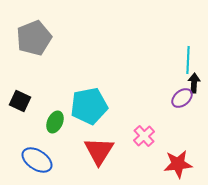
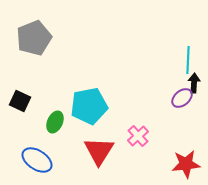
pink cross: moved 6 px left
red star: moved 8 px right
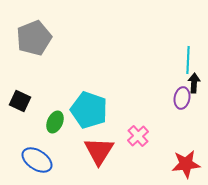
purple ellipse: rotated 40 degrees counterclockwise
cyan pentagon: moved 4 px down; rotated 30 degrees clockwise
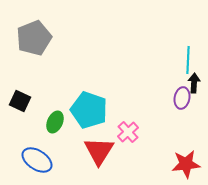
pink cross: moved 10 px left, 4 px up
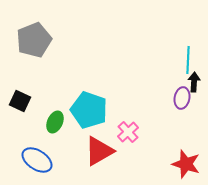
gray pentagon: moved 2 px down
black arrow: moved 1 px up
red triangle: rotated 28 degrees clockwise
red star: rotated 24 degrees clockwise
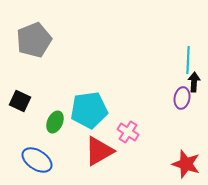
cyan pentagon: rotated 27 degrees counterclockwise
pink cross: rotated 15 degrees counterclockwise
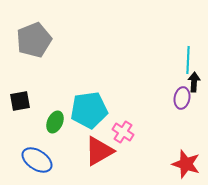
black square: rotated 35 degrees counterclockwise
pink cross: moved 5 px left
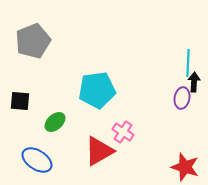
gray pentagon: moved 1 px left, 1 px down
cyan line: moved 3 px down
black square: rotated 15 degrees clockwise
cyan pentagon: moved 8 px right, 20 px up
green ellipse: rotated 25 degrees clockwise
red star: moved 1 px left, 3 px down
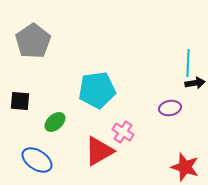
gray pentagon: rotated 12 degrees counterclockwise
black arrow: moved 1 px right, 1 px down; rotated 78 degrees clockwise
purple ellipse: moved 12 px left, 10 px down; rotated 70 degrees clockwise
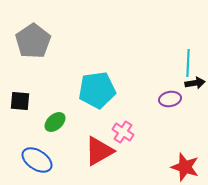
purple ellipse: moved 9 px up
